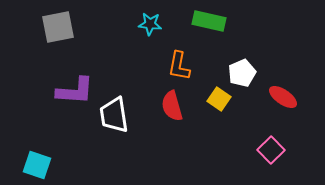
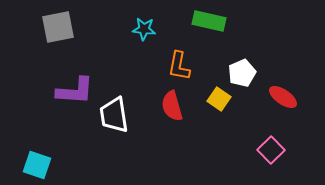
cyan star: moved 6 px left, 5 px down
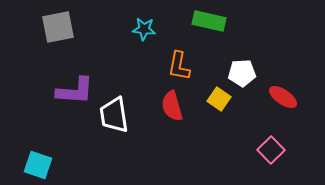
white pentagon: rotated 20 degrees clockwise
cyan square: moved 1 px right
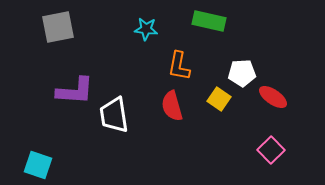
cyan star: moved 2 px right
red ellipse: moved 10 px left
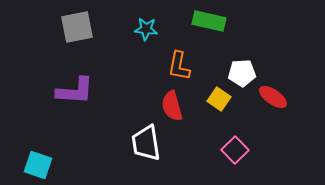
gray square: moved 19 px right
white trapezoid: moved 32 px right, 28 px down
pink square: moved 36 px left
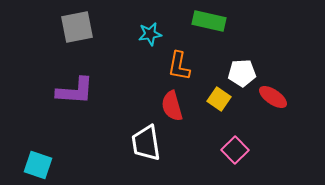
cyan star: moved 4 px right, 5 px down; rotated 15 degrees counterclockwise
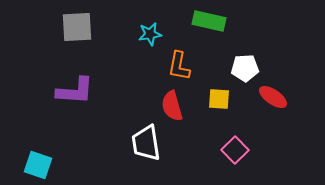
gray square: rotated 8 degrees clockwise
white pentagon: moved 3 px right, 5 px up
yellow square: rotated 30 degrees counterclockwise
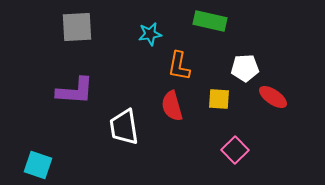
green rectangle: moved 1 px right
white trapezoid: moved 22 px left, 16 px up
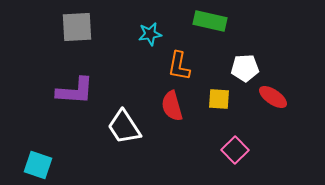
white trapezoid: rotated 24 degrees counterclockwise
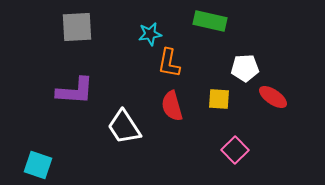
orange L-shape: moved 10 px left, 3 px up
